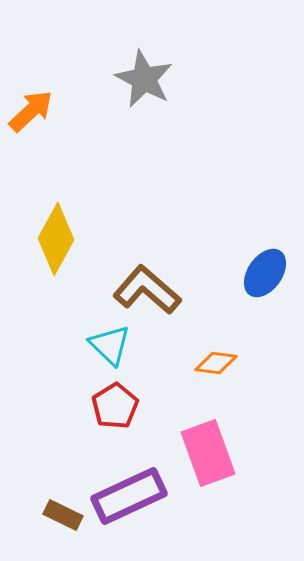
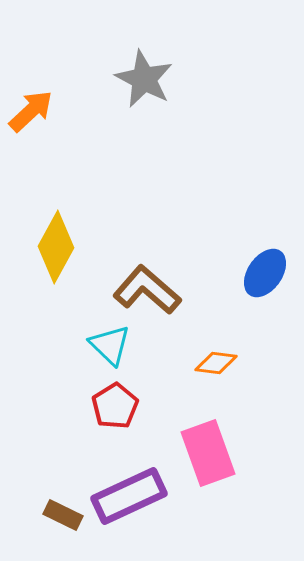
yellow diamond: moved 8 px down
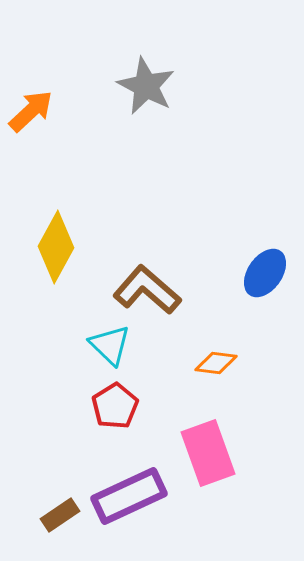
gray star: moved 2 px right, 7 px down
brown rectangle: moved 3 px left; rotated 60 degrees counterclockwise
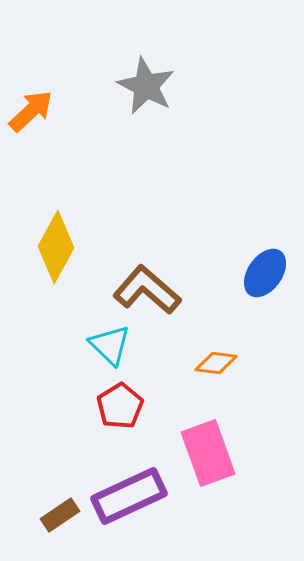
red pentagon: moved 5 px right
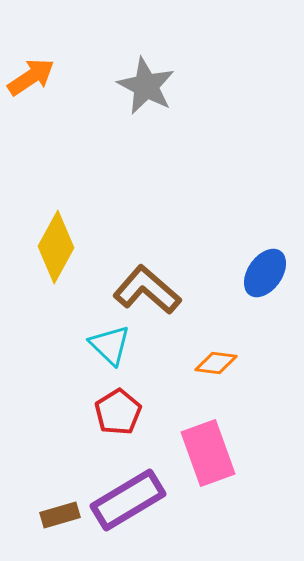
orange arrow: moved 34 px up; rotated 9 degrees clockwise
red pentagon: moved 2 px left, 6 px down
purple rectangle: moved 1 px left, 4 px down; rotated 6 degrees counterclockwise
brown rectangle: rotated 18 degrees clockwise
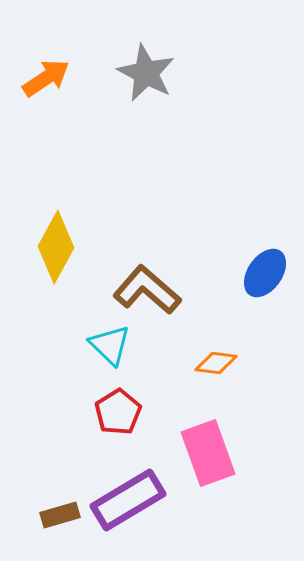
orange arrow: moved 15 px right, 1 px down
gray star: moved 13 px up
